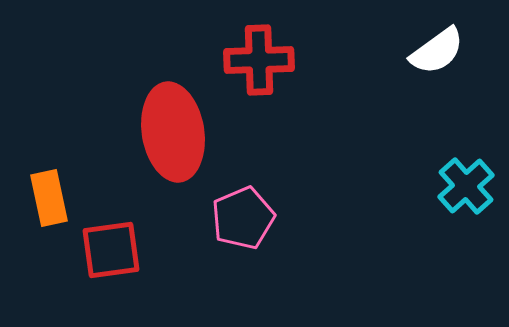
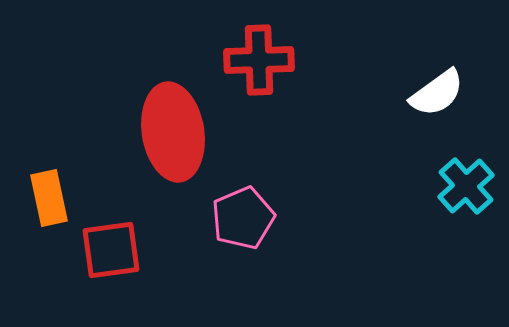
white semicircle: moved 42 px down
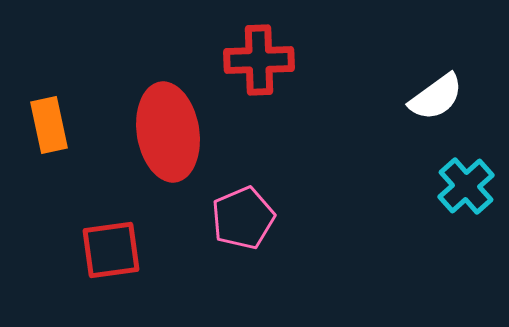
white semicircle: moved 1 px left, 4 px down
red ellipse: moved 5 px left
orange rectangle: moved 73 px up
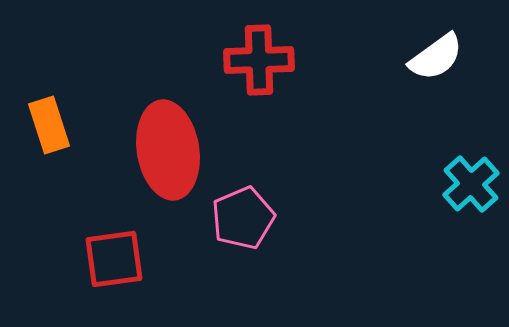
white semicircle: moved 40 px up
orange rectangle: rotated 6 degrees counterclockwise
red ellipse: moved 18 px down
cyan cross: moved 5 px right, 2 px up
red square: moved 3 px right, 9 px down
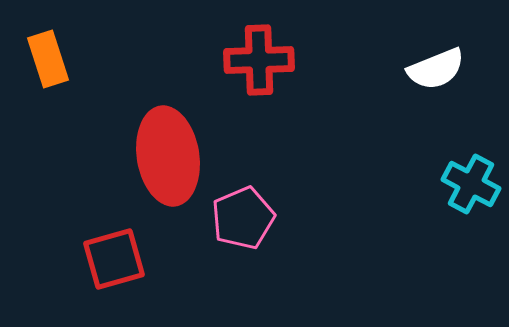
white semicircle: moved 12 px down; rotated 14 degrees clockwise
orange rectangle: moved 1 px left, 66 px up
red ellipse: moved 6 px down
cyan cross: rotated 20 degrees counterclockwise
red square: rotated 8 degrees counterclockwise
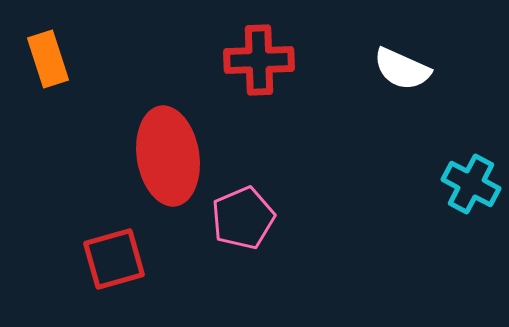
white semicircle: moved 34 px left; rotated 46 degrees clockwise
